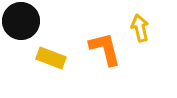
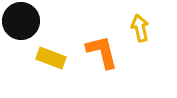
orange L-shape: moved 3 px left, 3 px down
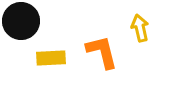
yellow rectangle: rotated 24 degrees counterclockwise
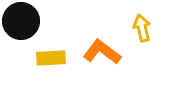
yellow arrow: moved 2 px right
orange L-shape: rotated 39 degrees counterclockwise
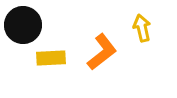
black circle: moved 2 px right, 4 px down
orange L-shape: rotated 105 degrees clockwise
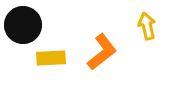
yellow arrow: moved 5 px right, 2 px up
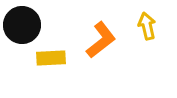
black circle: moved 1 px left
orange L-shape: moved 1 px left, 12 px up
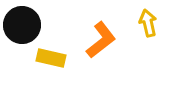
yellow arrow: moved 1 px right, 3 px up
yellow rectangle: rotated 16 degrees clockwise
